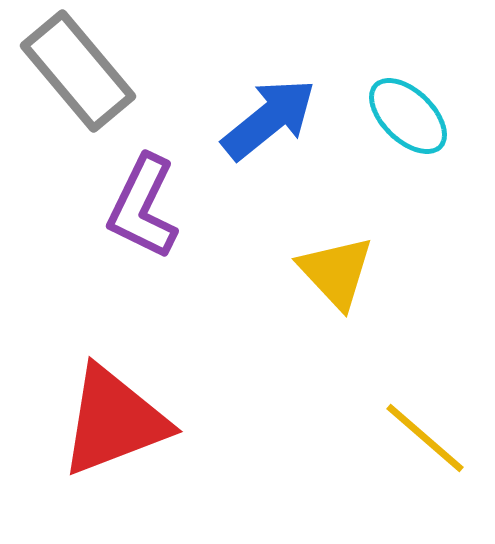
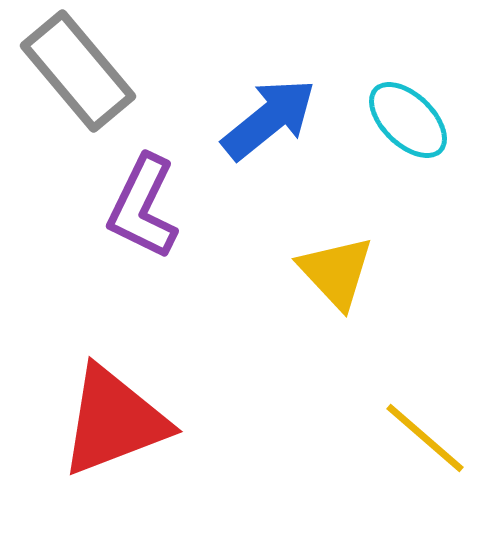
cyan ellipse: moved 4 px down
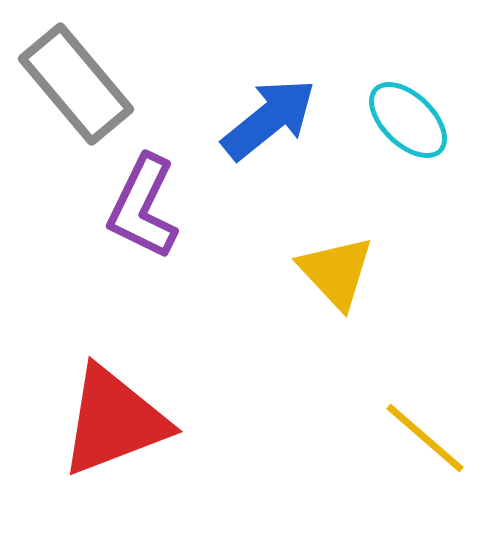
gray rectangle: moved 2 px left, 13 px down
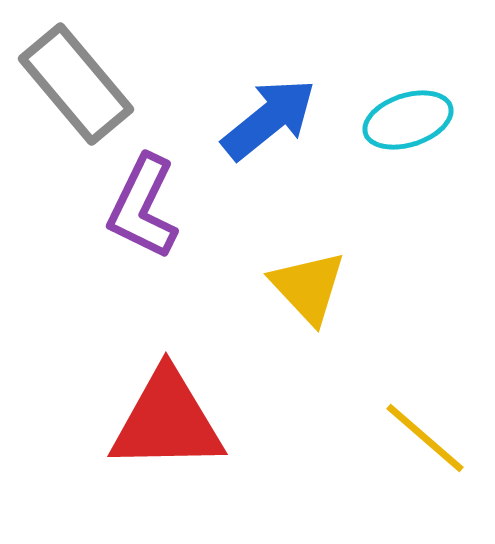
cyan ellipse: rotated 62 degrees counterclockwise
yellow triangle: moved 28 px left, 15 px down
red triangle: moved 53 px right; rotated 20 degrees clockwise
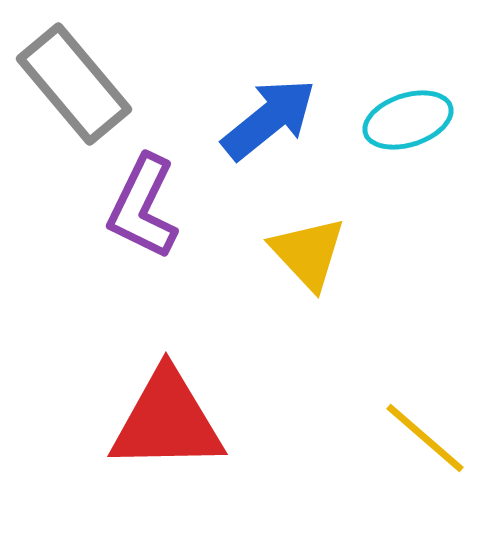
gray rectangle: moved 2 px left
yellow triangle: moved 34 px up
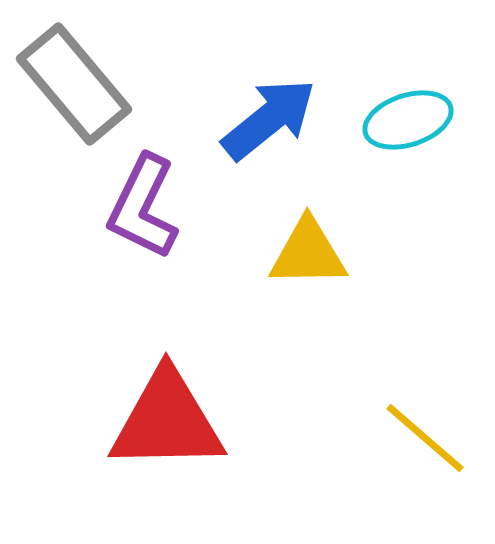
yellow triangle: rotated 48 degrees counterclockwise
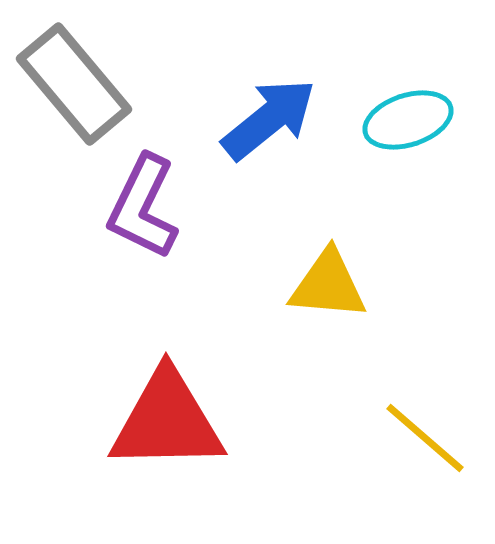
yellow triangle: moved 20 px right, 32 px down; rotated 6 degrees clockwise
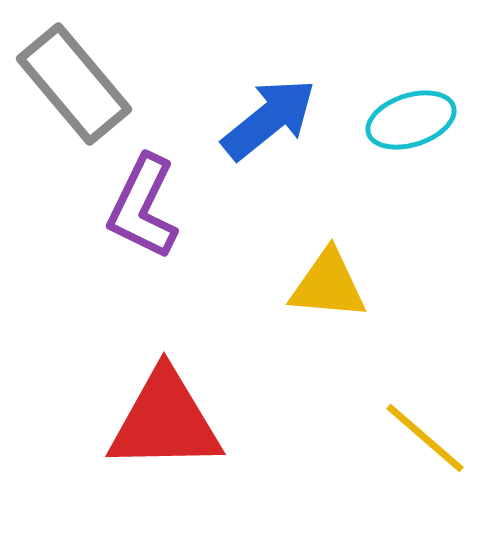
cyan ellipse: moved 3 px right
red triangle: moved 2 px left
